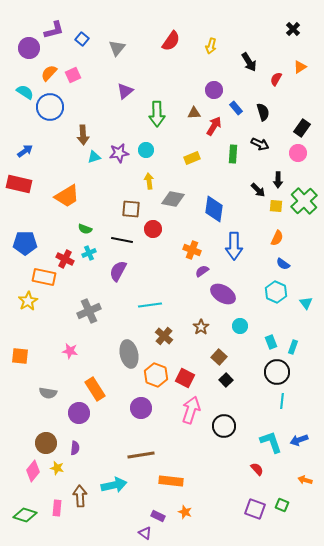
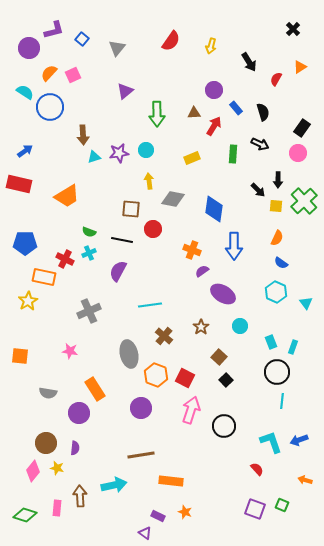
green semicircle at (85, 229): moved 4 px right, 3 px down
blue semicircle at (283, 264): moved 2 px left, 1 px up
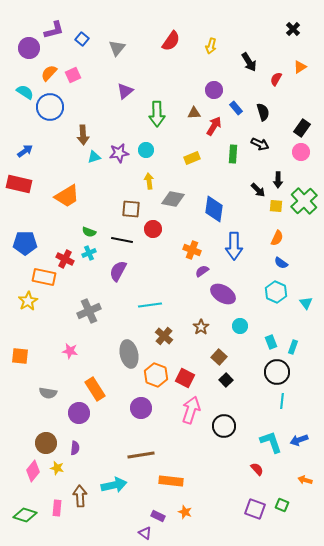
pink circle at (298, 153): moved 3 px right, 1 px up
